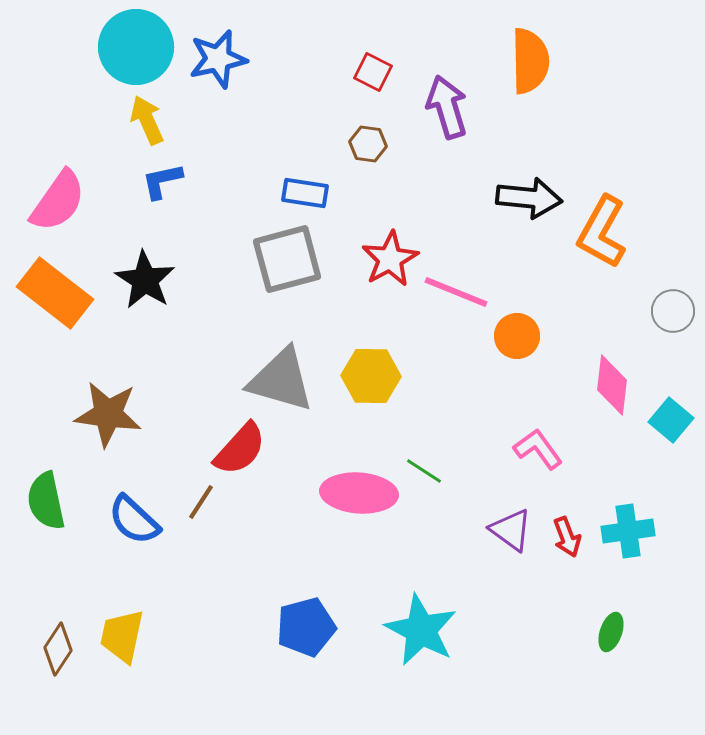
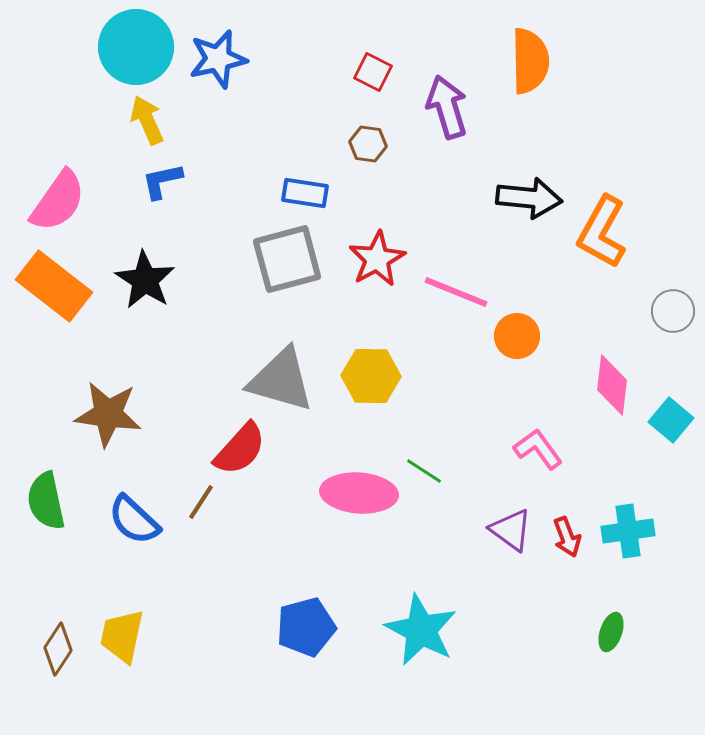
red star: moved 13 px left
orange rectangle: moved 1 px left, 7 px up
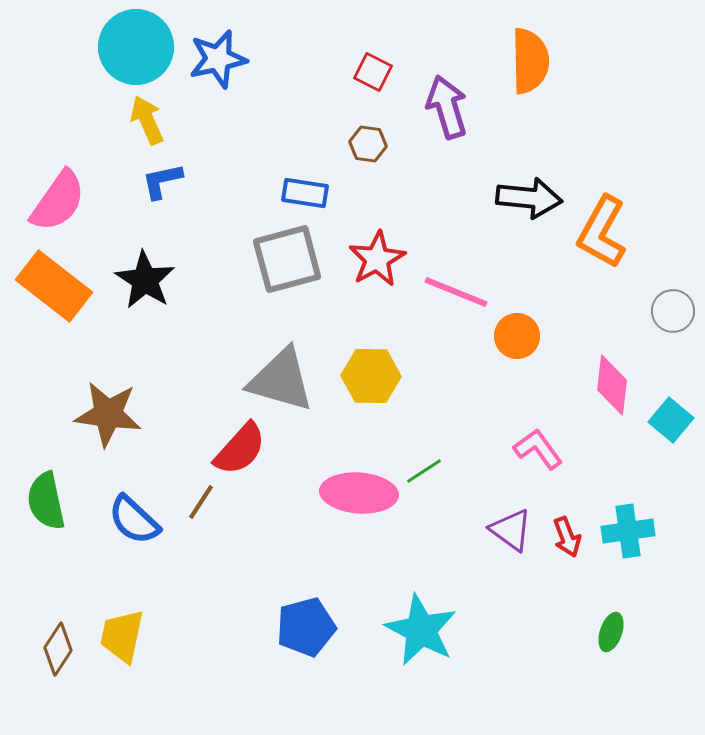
green line: rotated 66 degrees counterclockwise
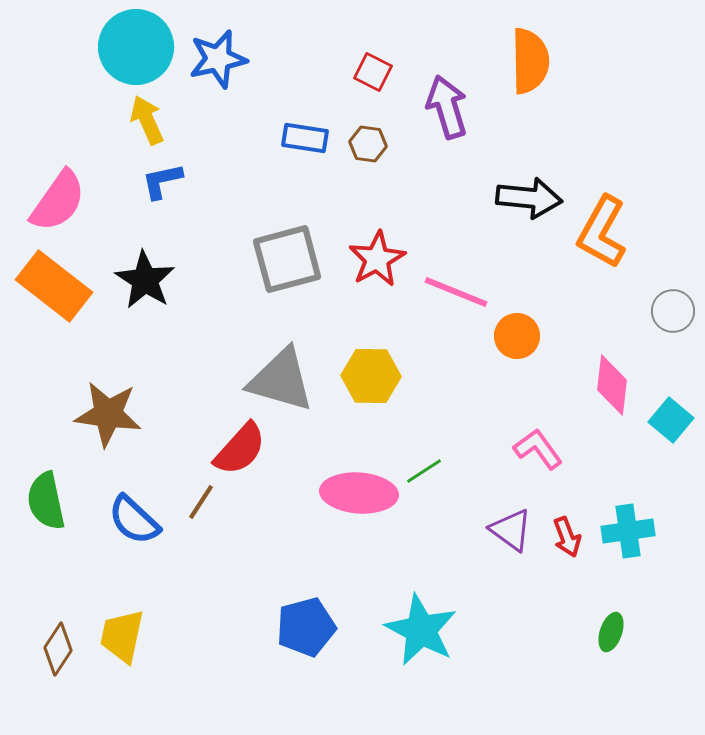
blue rectangle: moved 55 px up
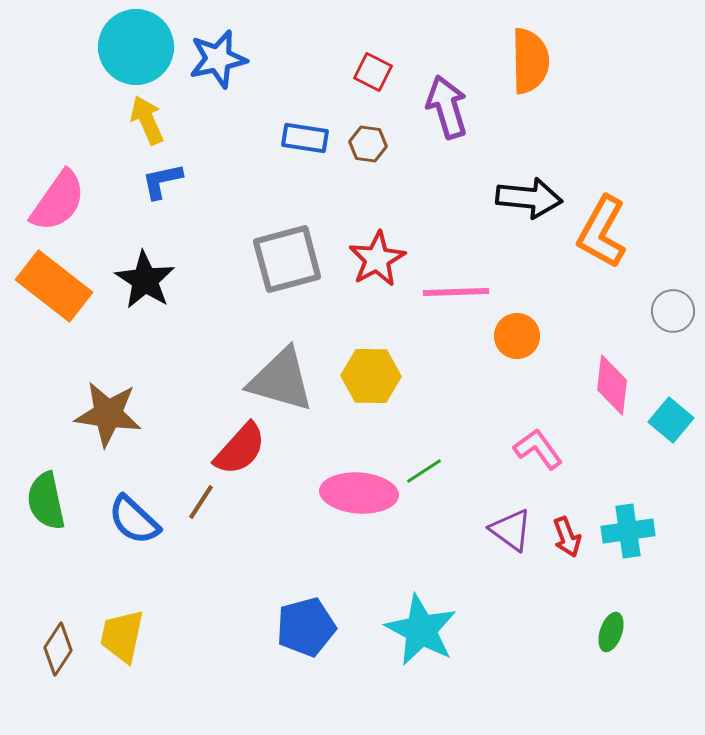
pink line: rotated 24 degrees counterclockwise
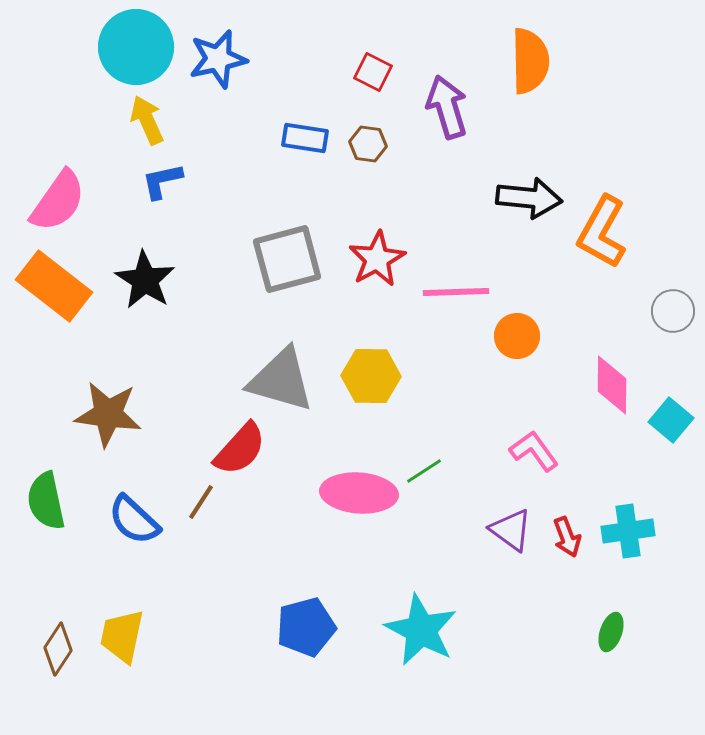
pink diamond: rotated 6 degrees counterclockwise
pink L-shape: moved 4 px left, 2 px down
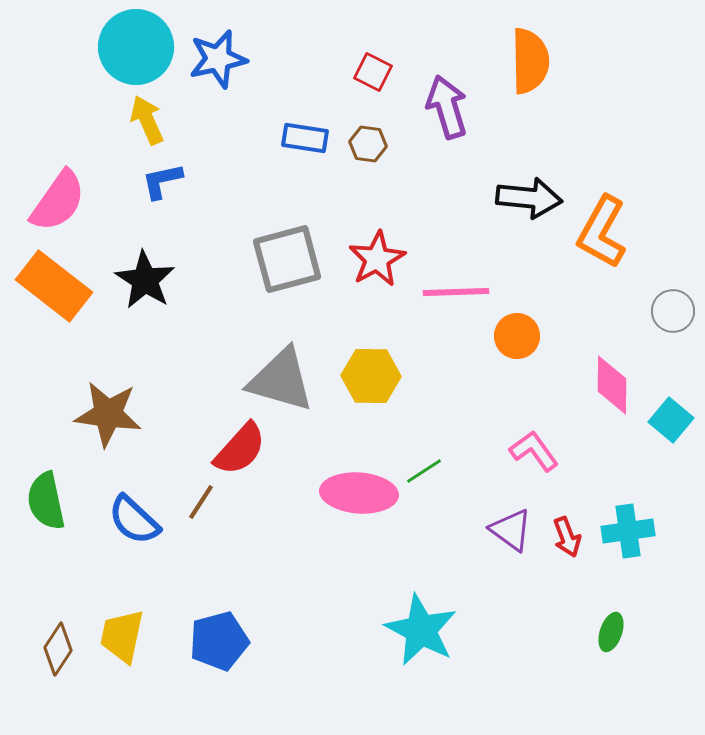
blue pentagon: moved 87 px left, 14 px down
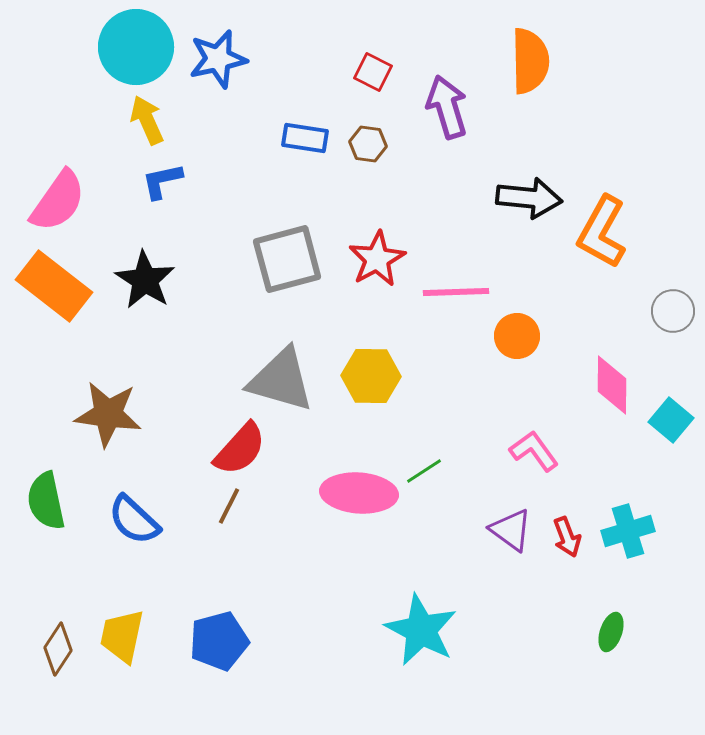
brown line: moved 28 px right, 4 px down; rotated 6 degrees counterclockwise
cyan cross: rotated 9 degrees counterclockwise
